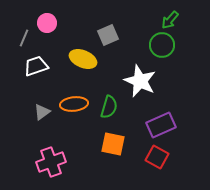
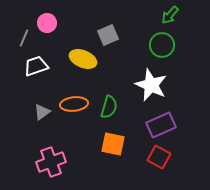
green arrow: moved 5 px up
white star: moved 11 px right, 4 px down
red square: moved 2 px right
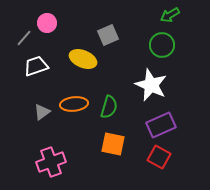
green arrow: rotated 18 degrees clockwise
gray line: rotated 18 degrees clockwise
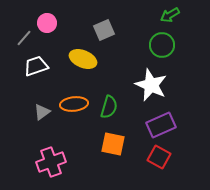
gray square: moved 4 px left, 5 px up
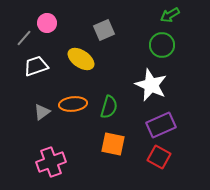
yellow ellipse: moved 2 px left; rotated 12 degrees clockwise
orange ellipse: moved 1 px left
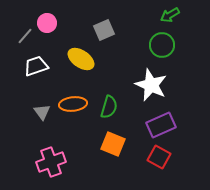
gray line: moved 1 px right, 2 px up
gray triangle: rotated 30 degrees counterclockwise
orange square: rotated 10 degrees clockwise
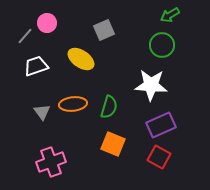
white star: rotated 20 degrees counterclockwise
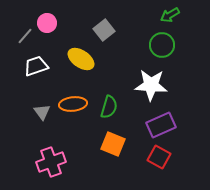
gray square: rotated 15 degrees counterclockwise
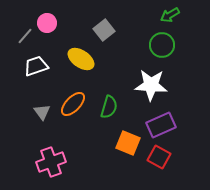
orange ellipse: rotated 40 degrees counterclockwise
orange square: moved 15 px right, 1 px up
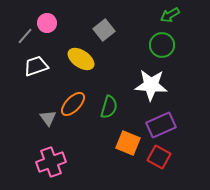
gray triangle: moved 6 px right, 6 px down
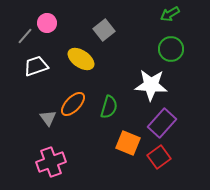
green arrow: moved 1 px up
green circle: moved 9 px right, 4 px down
purple rectangle: moved 1 px right, 2 px up; rotated 24 degrees counterclockwise
red square: rotated 25 degrees clockwise
